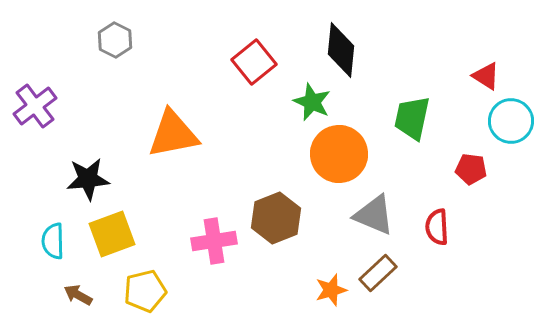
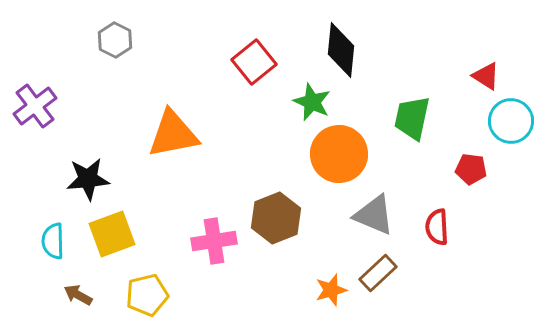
yellow pentagon: moved 2 px right, 4 px down
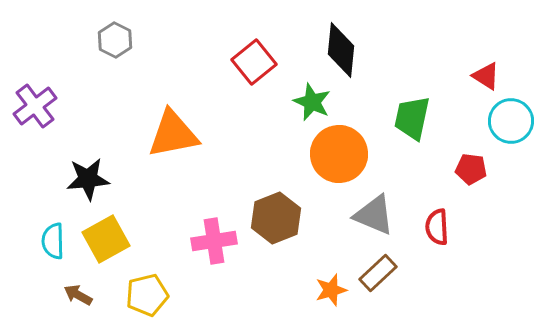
yellow square: moved 6 px left, 5 px down; rotated 9 degrees counterclockwise
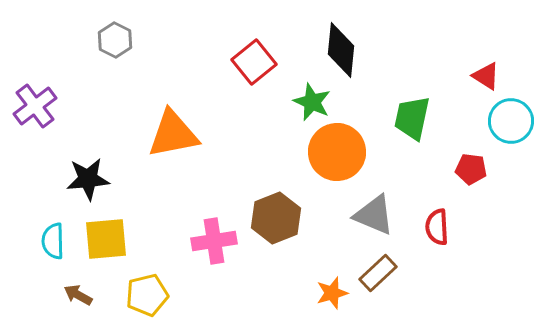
orange circle: moved 2 px left, 2 px up
yellow square: rotated 24 degrees clockwise
orange star: moved 1 px right, 3 px down
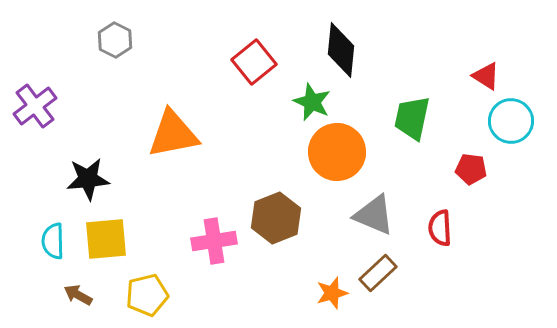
red semicircle: moved 3 px right, 1 px down
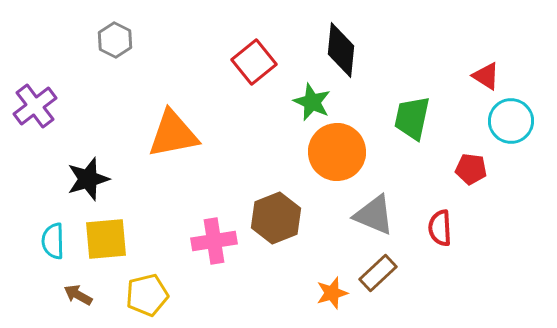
black star: rotated 12 degrees counterclockwise
